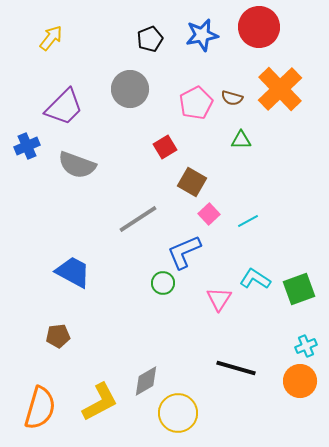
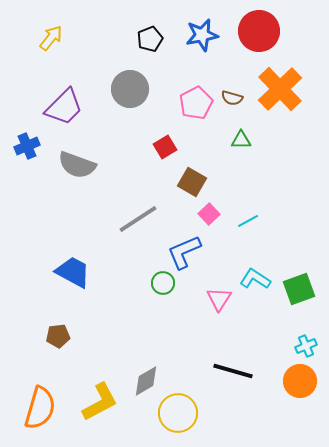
red circle: moved 4 px down
black line: moved 3 px left, 3 px down
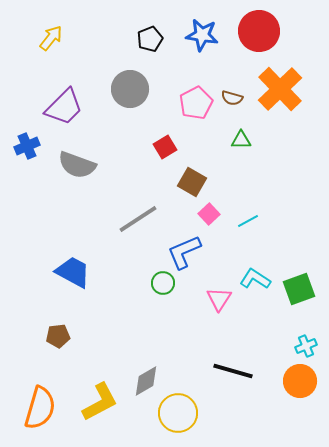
blue star: rotated 20 degrees clockwise
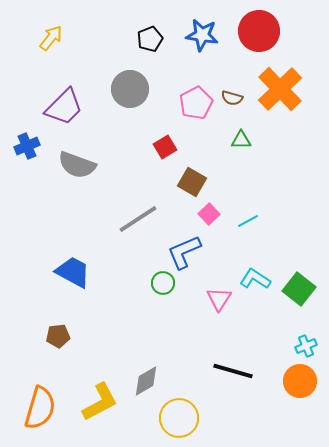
green square: rotated 32 degrees counterclockwise
yellow circle: moved 1 px right, 5 px down
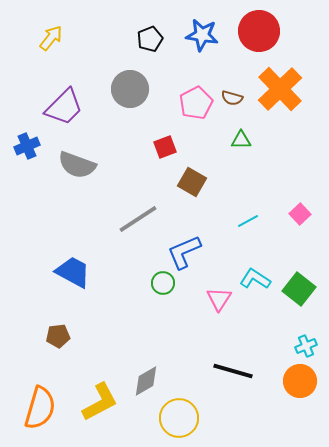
red square: rotated 10 degrees clockwise
pink square: moved 91 px right
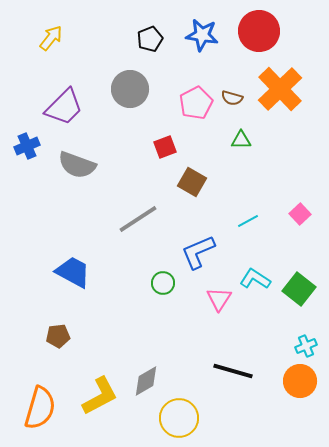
blue L-shape: moved 14 px right
yellow L-shape: moved 6 px up
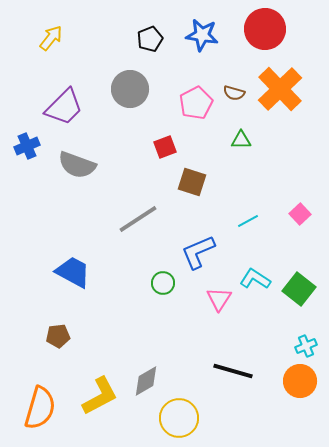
red circle: moved 6 px right, 2 px up
brown semicircle: moved 2 px right, 5 px up
brown square: rotated 12 degrees counterclockwise
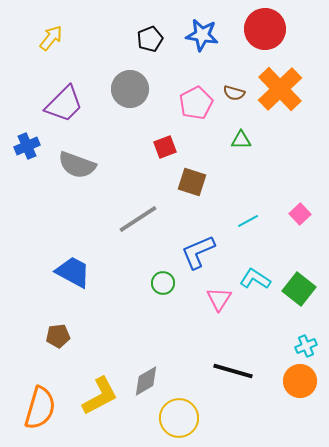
purple trapezoid: moved 3 px up
